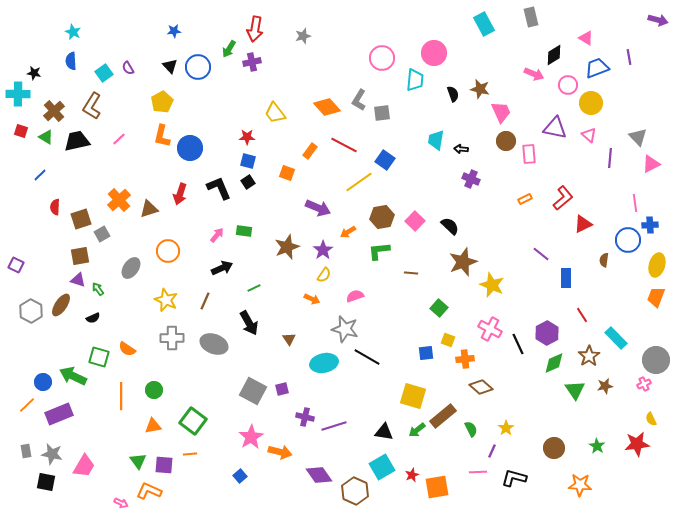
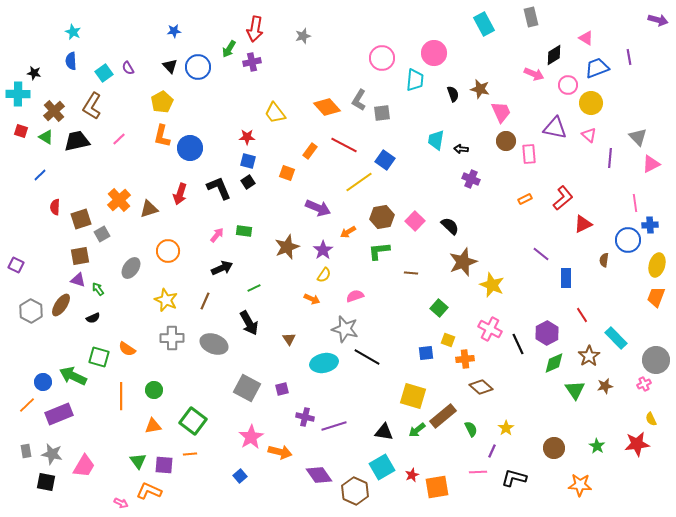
gray square at (253, 391): moved 6 px left, 3 px up
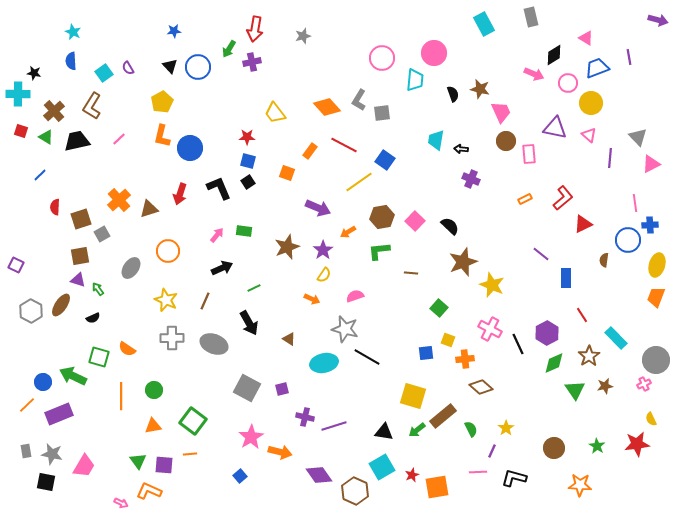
pink circle at (568, 85): moved 2 px up
brown triangle at (289, 339): rotated 24 degrees counterclockwise
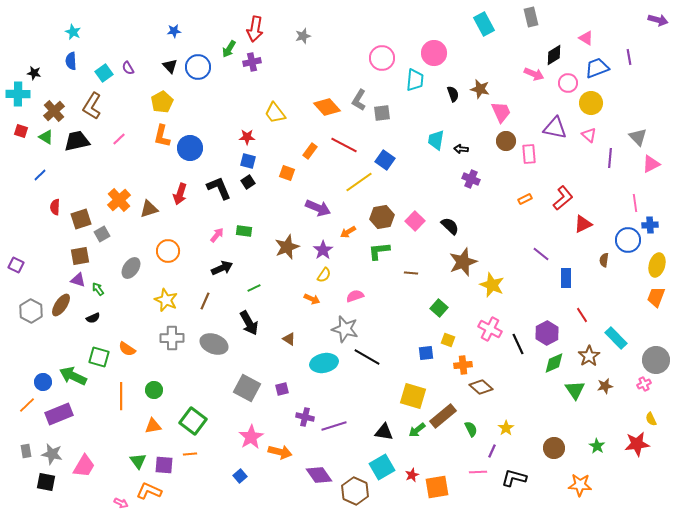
orange cross at (465, 359): moved 2 px left, 6 px down
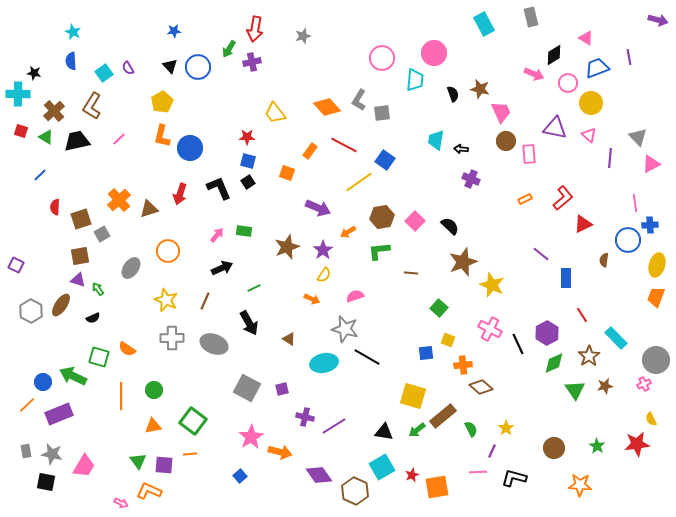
purple line at (334, 426): rotated 15 degrees counterclockwise
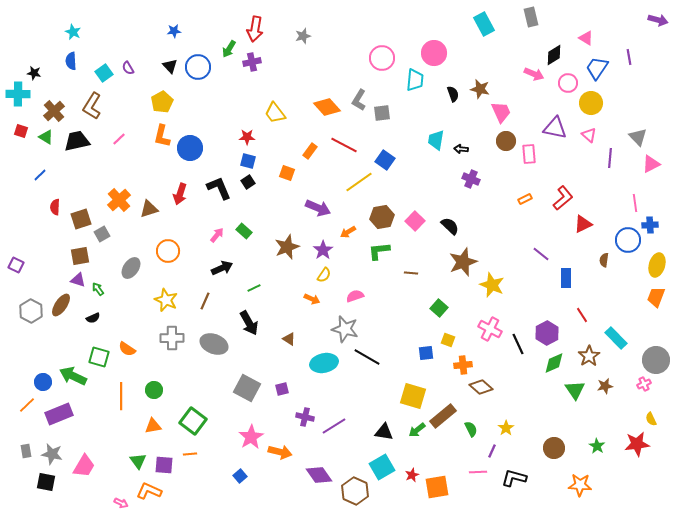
blue trapezoid at (597, 68): rotated 35 degrees counterclockwise
green rectangle at (244, 231): rotated 35 degrees clockwise
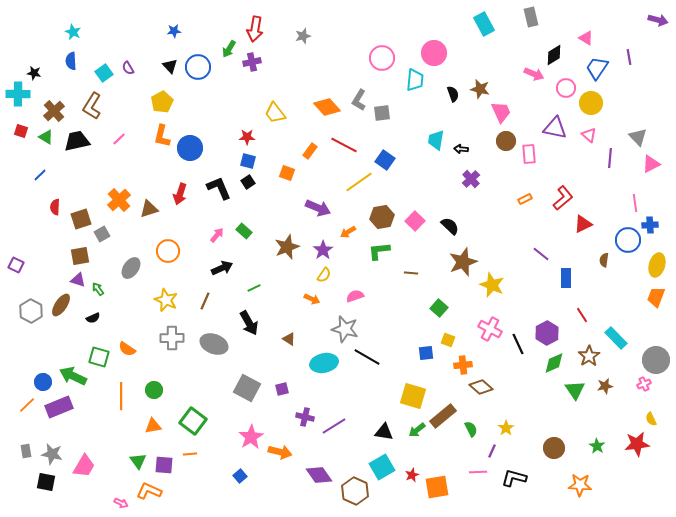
pink circle at (568, 83): moved 2 px left, 5 px down
purple cross at (471, 179): rotated 24 degrees clockwise
purple rectangle at (59, 414): moved 7 px up
